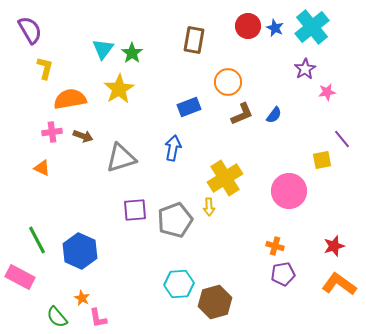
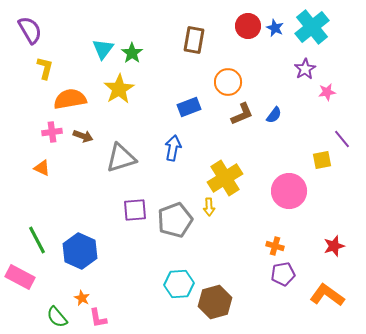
orange L-shape: moved 12 px left, 11 px down
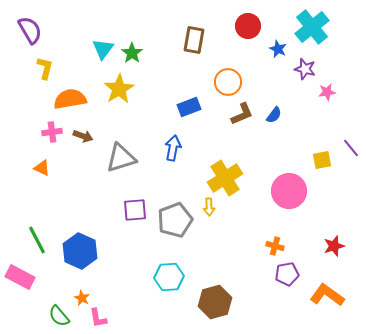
blue star: moved 3 px right, 21 px down
purple star: rotated 25 degrees counterclockwise
purple line: moved 9 px right, 9 px down
purple pentagon: moved 4 px right
cyan hexagon: moved 10 px left, 7 px up
green semicircle: moved 2 px right, 1 px up
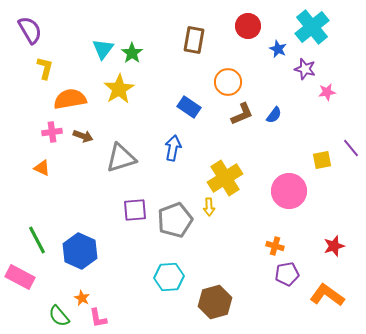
blue rectangle: rotated 55 degrees clockwise
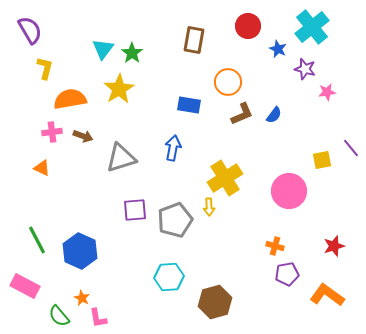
blue rectangle: moved 2 px up; rotated 25 degrees counterclockwise
pink rectangle: moved 5 px right, 9 px down
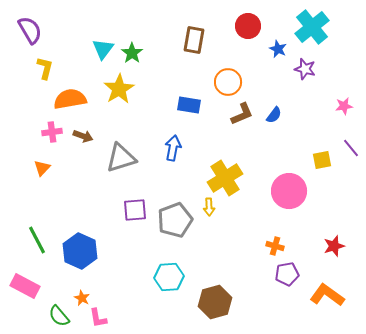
pink star: moved 17 px right, 14 px down
orange triangle: rotated 48 degrees clockwise
